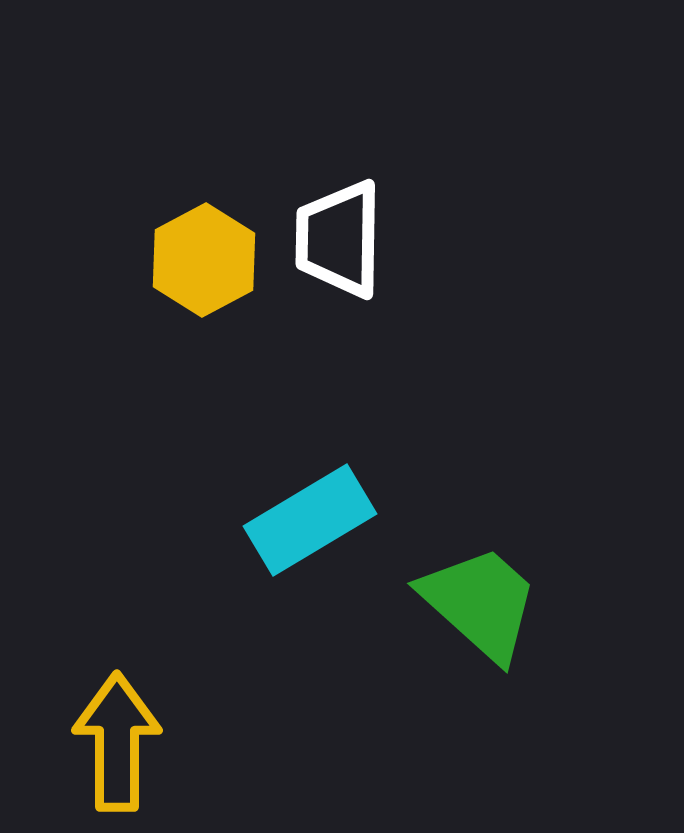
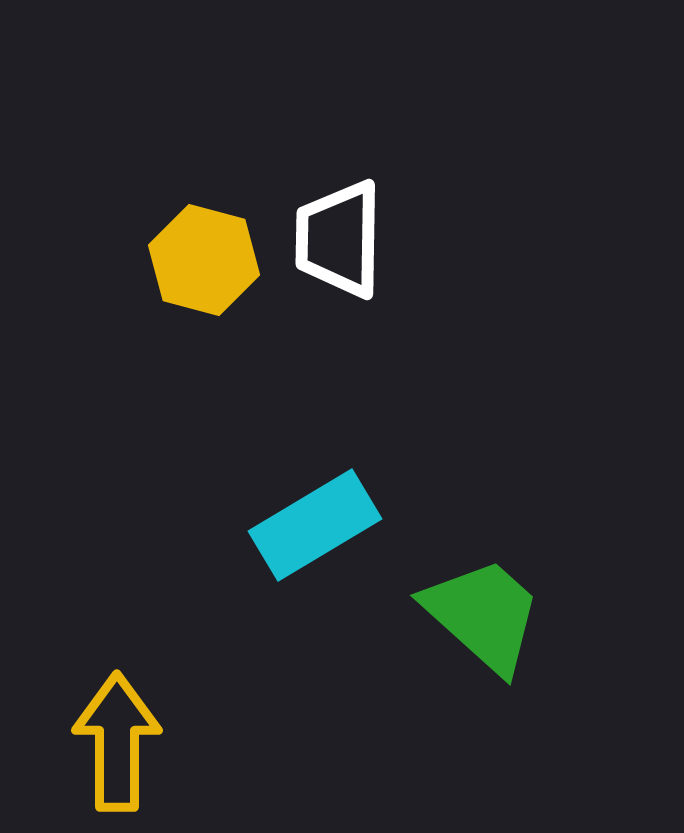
yellow hexagon: rotated 17 degrees counterclockwise
cyan rectangle: moved 5 px right, 5 px down
green trapezoid: moved 3 px right, 12 px down
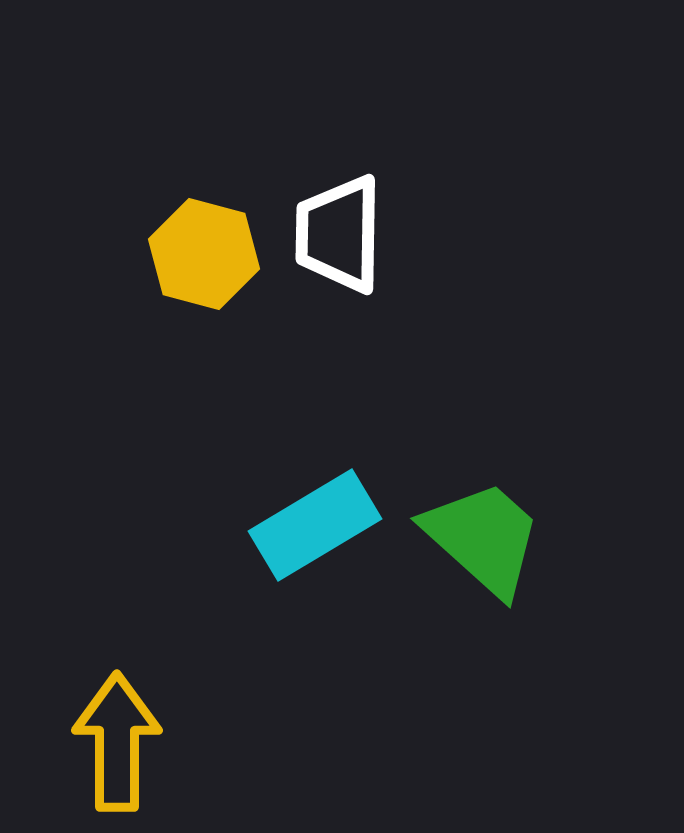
white trapezoid: moved 5 px up
yellow hexagon: moved 6 px up
green trapezoid: moved 77 px up
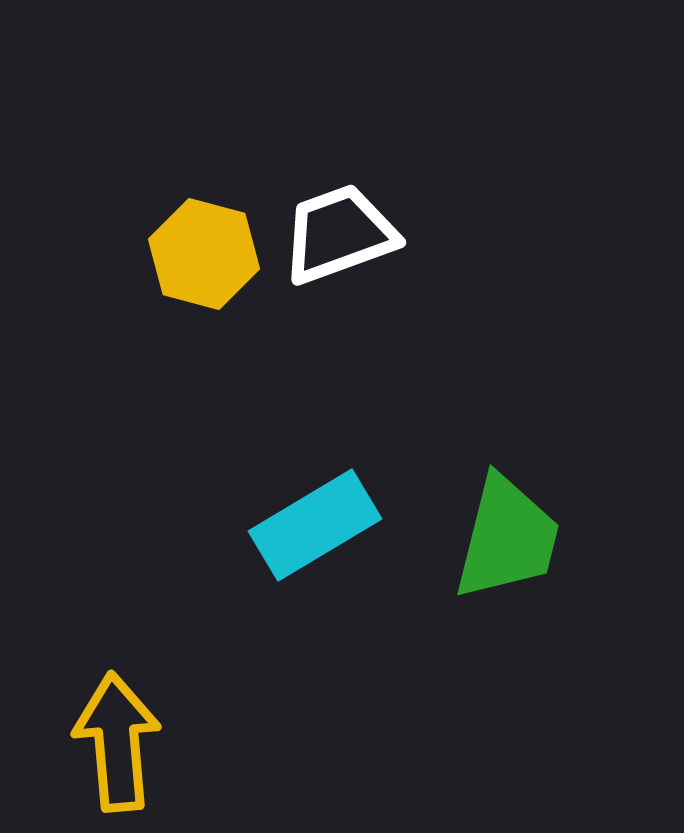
white trapezoid: rotated 69 degrees clockwise
green trapezoid: moved 24 px right; rotated 62 degrees clockwise
yellow arrow: rotated 5 degrees counterclockwise
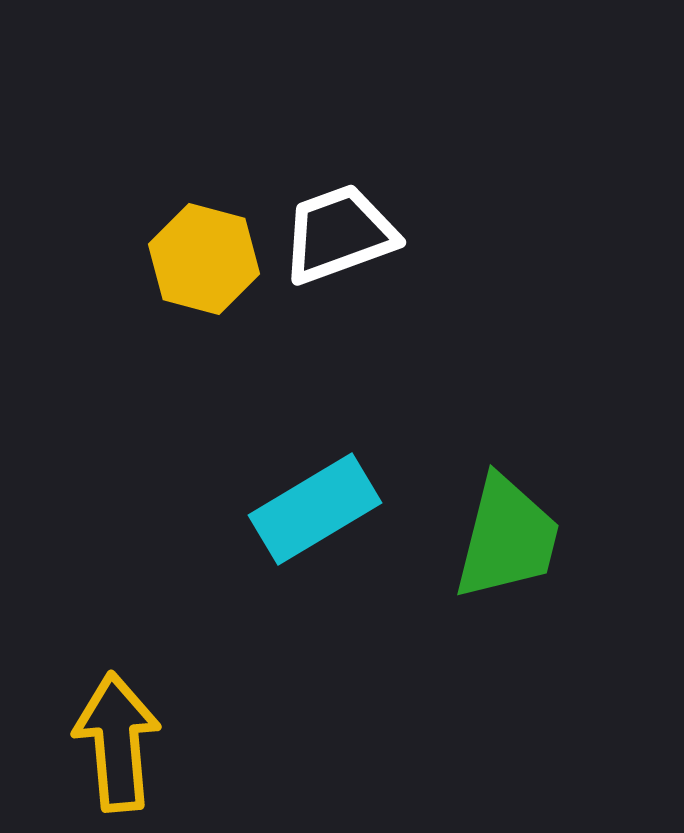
yellow hexagon: moved 5 px down
cyan rectangle: moved 16 px up
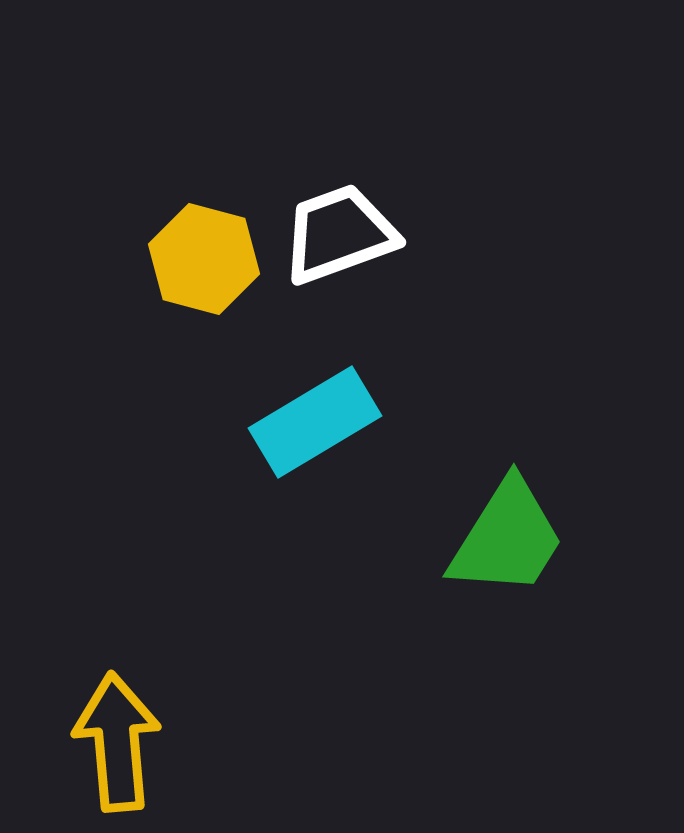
cyan rectangle: moved 87 px up
green trapezoid: rotated 18 degrees clockwise
